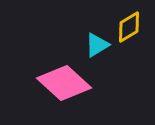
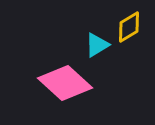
pink diamond: moved 1 px right
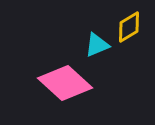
cyan triangle: rotated 8 degrees clockwise
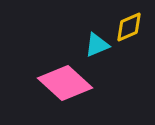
yellow diamond: rotated 8 degrees clockwise
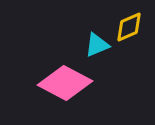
pink diamond: rotated 14 degrees counterclockwise
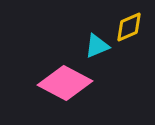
cyan triangle: moved 1 px down
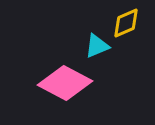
yellow diamond: moved 3 px left, 4 px up
